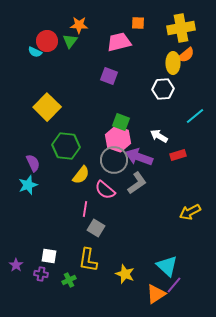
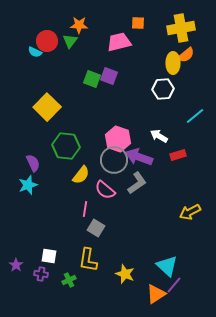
green square: moved 29 px left, 43 px up
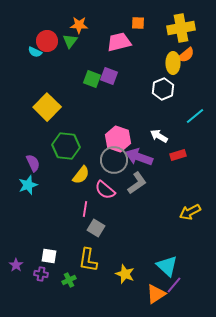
white hexagon: rotated 20 degrees counterclockwise
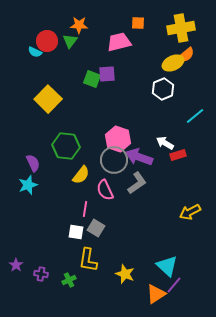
yellow ellipse: rotated 65 degrees clockwise
purple square: moved 2 px left, 2 px up; rotated 24 degrees counterclockwise
yellow square: moved 1 px right, 8 px up
white arrow: moved 6 px right, 7 px down
pink semicircle: rotated 25 degrees clockwise
white square: moved 27 px right, 24 px up
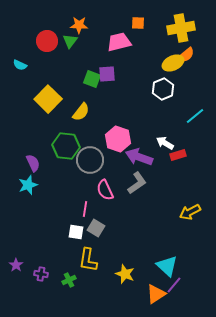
cyan semicircle: moved 15 px left, 13 px down
gray circle: moved 24 px left
yellow semicircle: moved 63 px up
